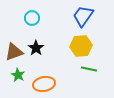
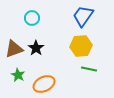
brown triangle: moved 3 px up
orange ellipse: rotated 15 degrees counterclockwise
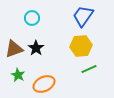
green line: rotated 35 degrees counterclockwise
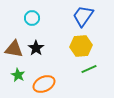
brown triangle: rotated 30 degrees clockwise
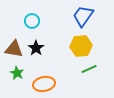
cyan circle: moved 3 px down
green star: moved 1 px left, 2 px up
orange ellipse: rotated 15 degrees clockwise
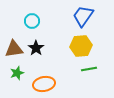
brown triangle: rotated 18 degrees counterclockwise
green line: rotated 14 degrees clockwise
green star: rotated 24 degrees clockwise
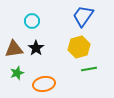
yellow hexagon: moved 2 px left, 1 px down; rotated 10 degrees counterclockwise
